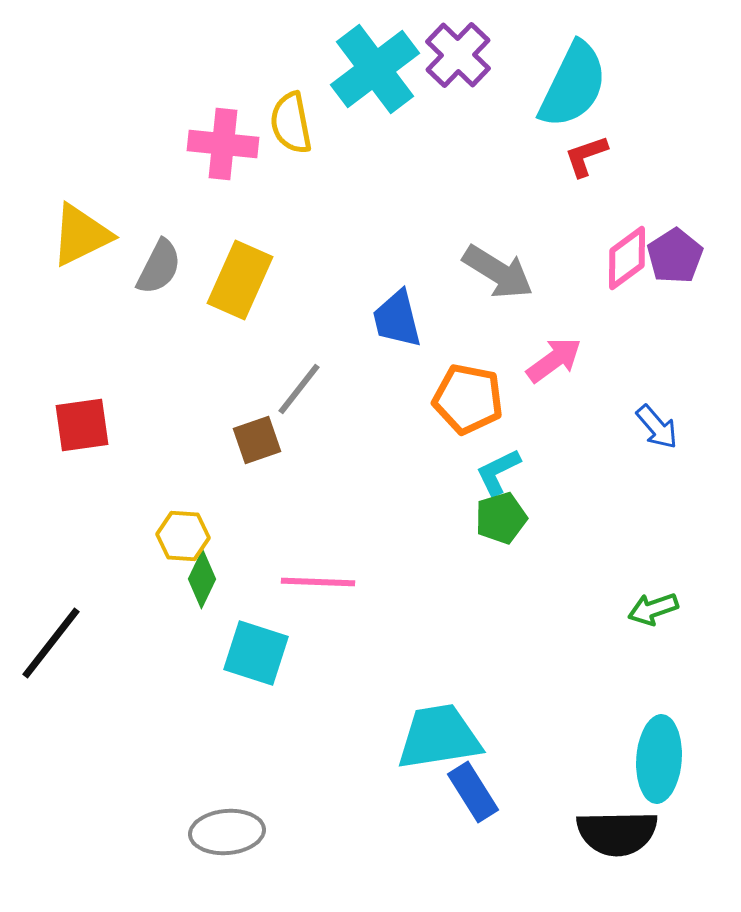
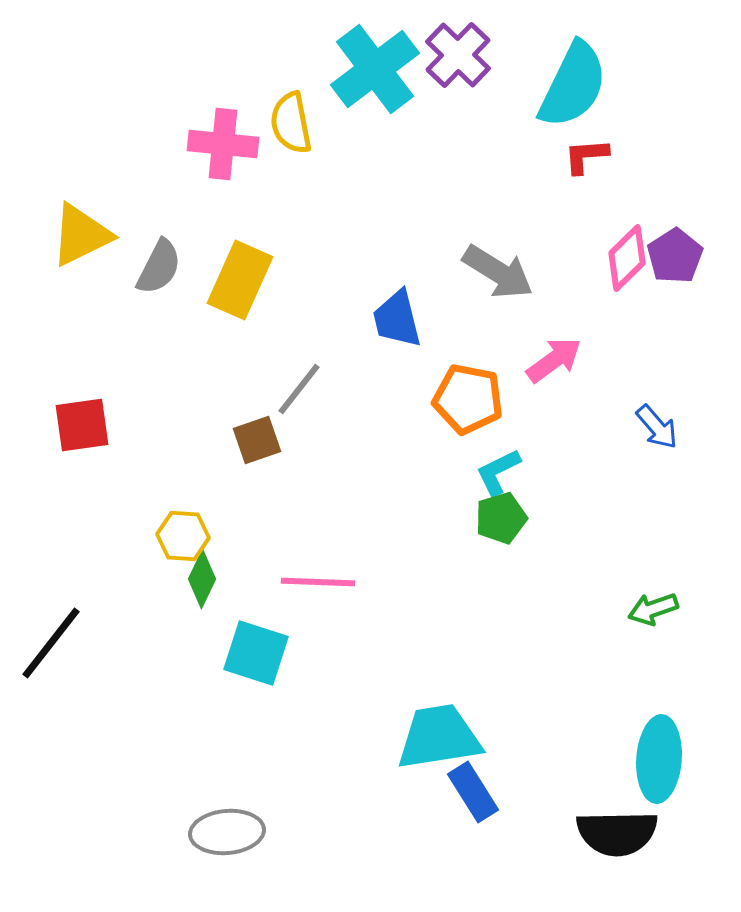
red L-shape: rotated 15 degrees clockwise
pink diamond: rotated 8 degrees counterclockwise
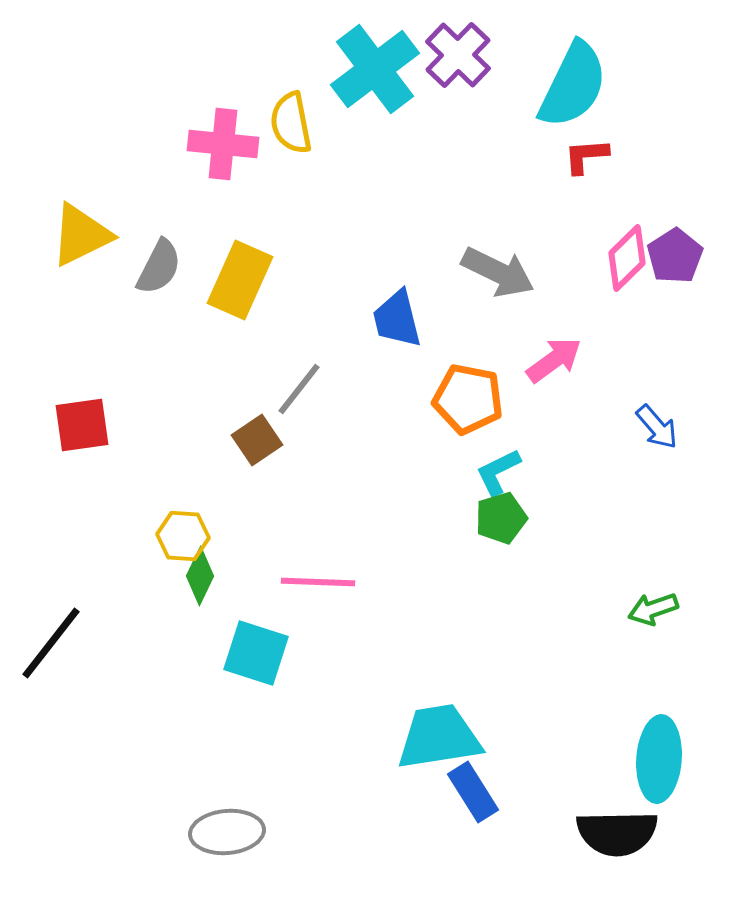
gray arrow: rotated 6 degrees counterclockwise
brown square: rotated 15 degrees counterclockwise
green diamond: moved 2 px left, 3 px up
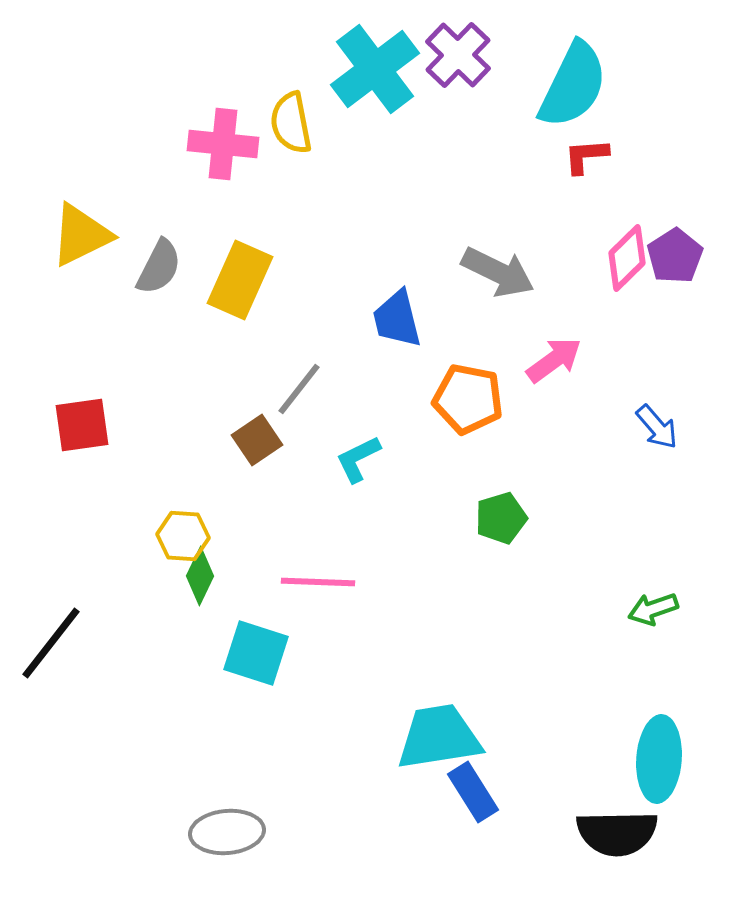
cyan L-shape: moved 140 px left, 13 px up
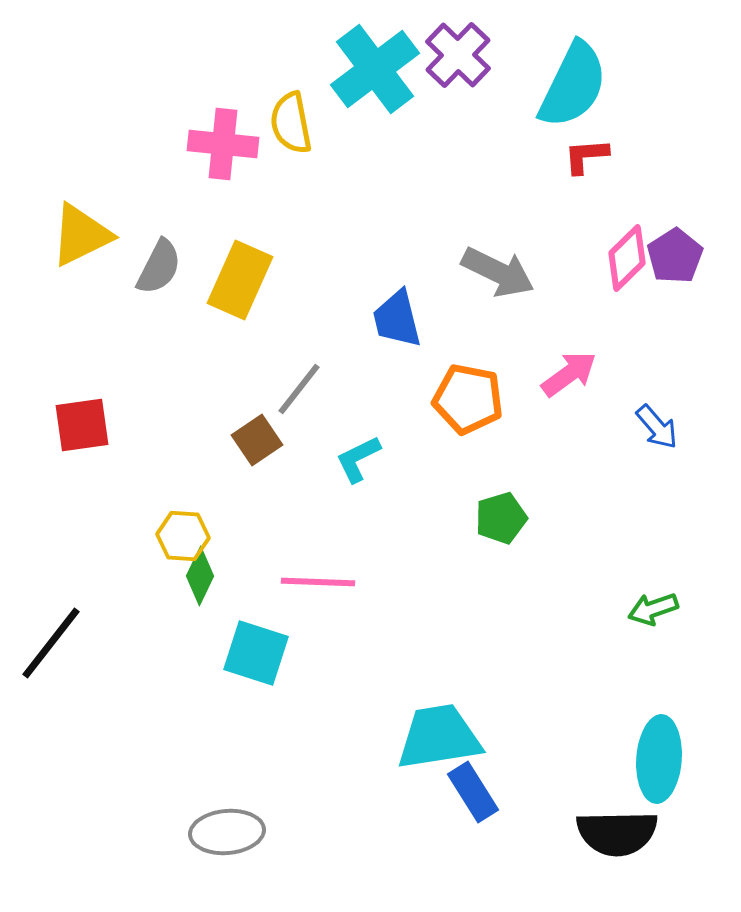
pink arrow: moved 15 px right, 14 px down
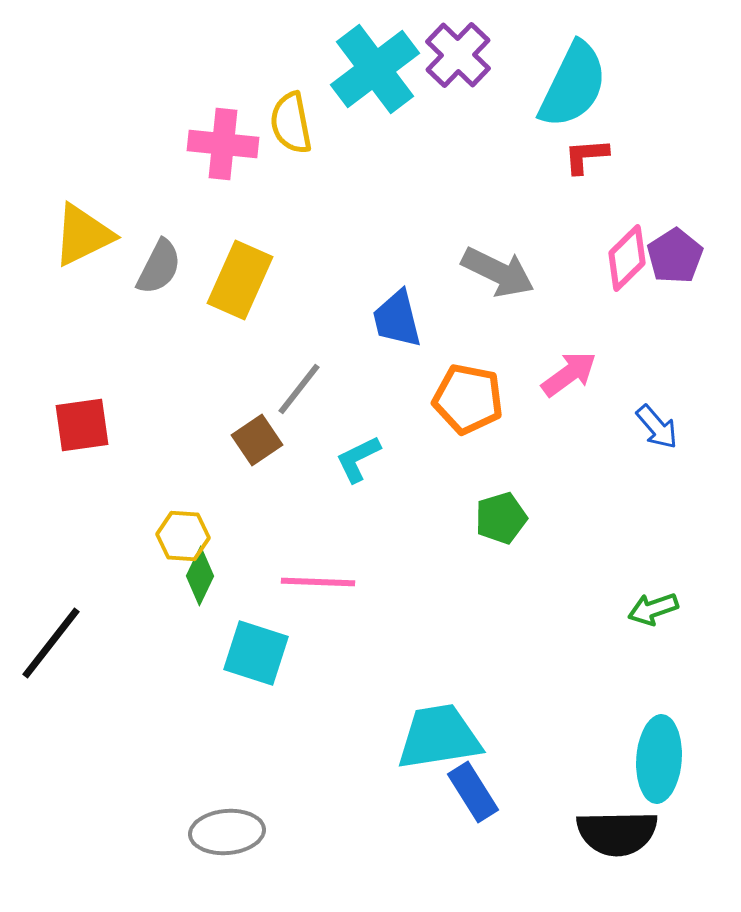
yellow triangle: moved 2 px right
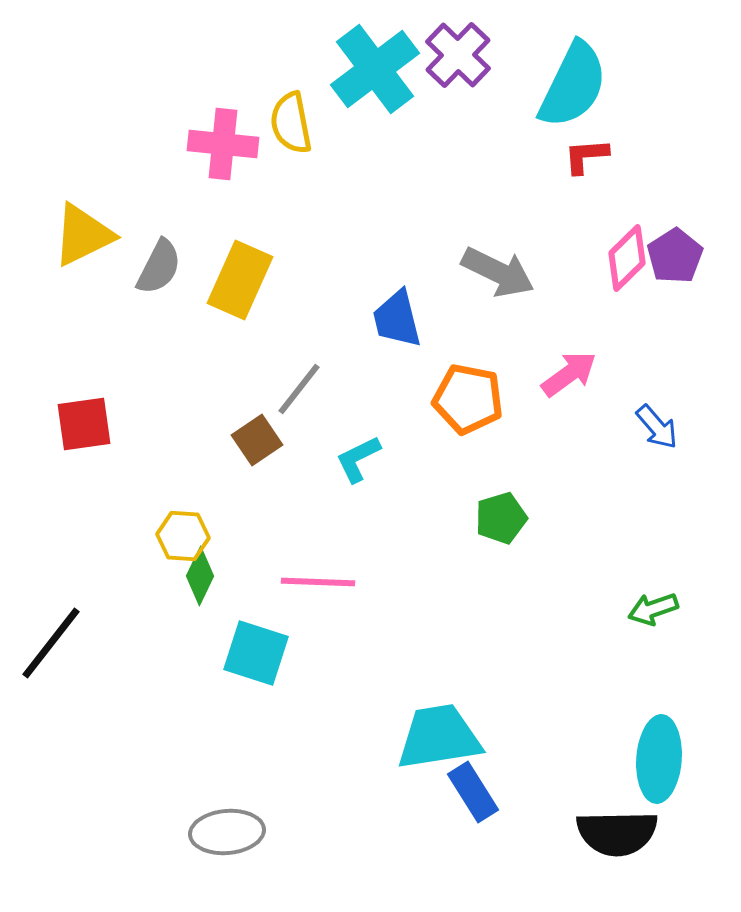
red square: moved 2 px right, 1 px up
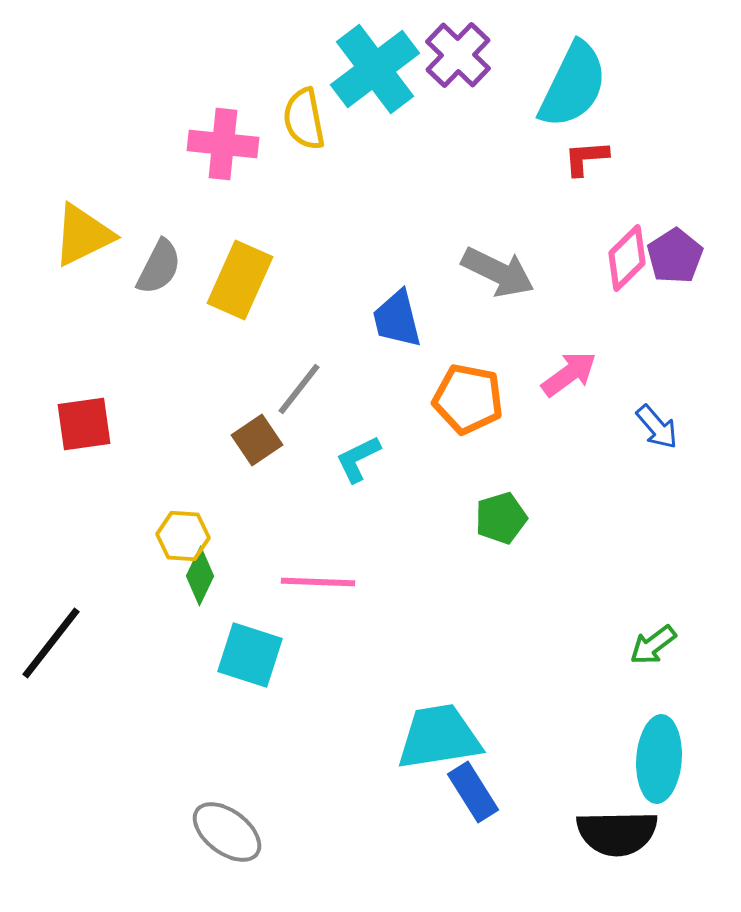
yellow semicircle: moved 13 px right, 4 px up
red L-shape: moved 2 px down
green arrow: moved 36 px down; rotated 18 degrees counterclockwise
cyan square: moved 6 px left, 2 px down
gray ellipse: rotated 42 degrees clockwise
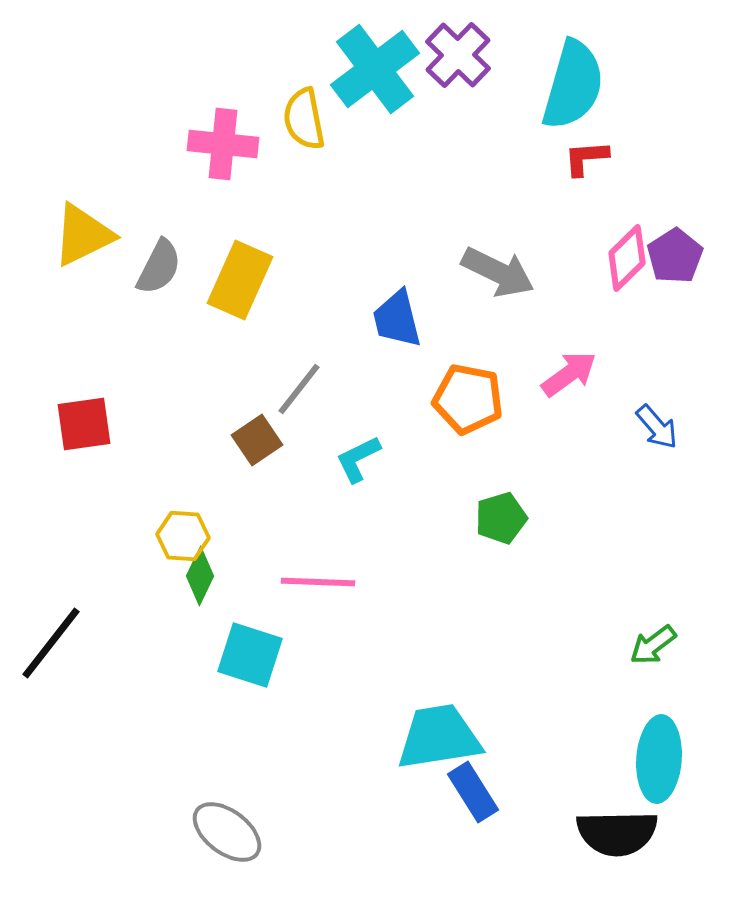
cyan semicircle: rotated 10 degrees counterclockwise
